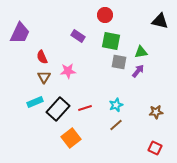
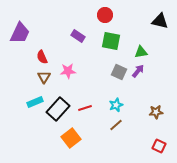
gray square: moved 10 px down; rotated 14 degrees clockwise
red square: moved 4 px right, 2 px up
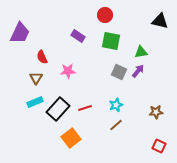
brown triangle: moved 8 px left, 1 px down
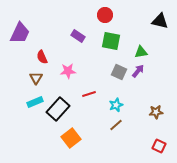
red line: moved 4 px right, 14 px up
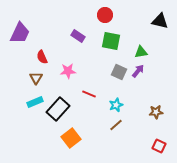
red line: rotated 40 degrees clockwise
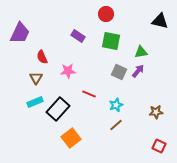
red circle: moved 1 px right, 1 px up
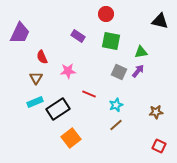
black rectangle: rotated 15 degrees clockwise
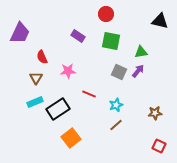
brown star: moved 1 px left, 1 px down
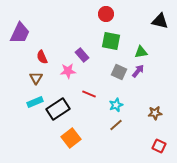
purple rectangle: moved 4 px right, 19 px down; rotated 16 degrees clockwise
